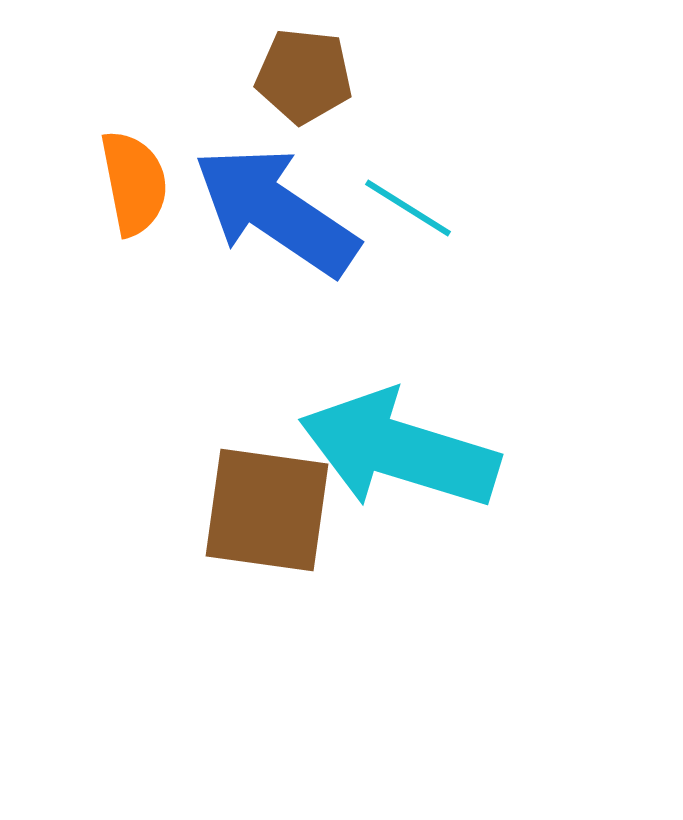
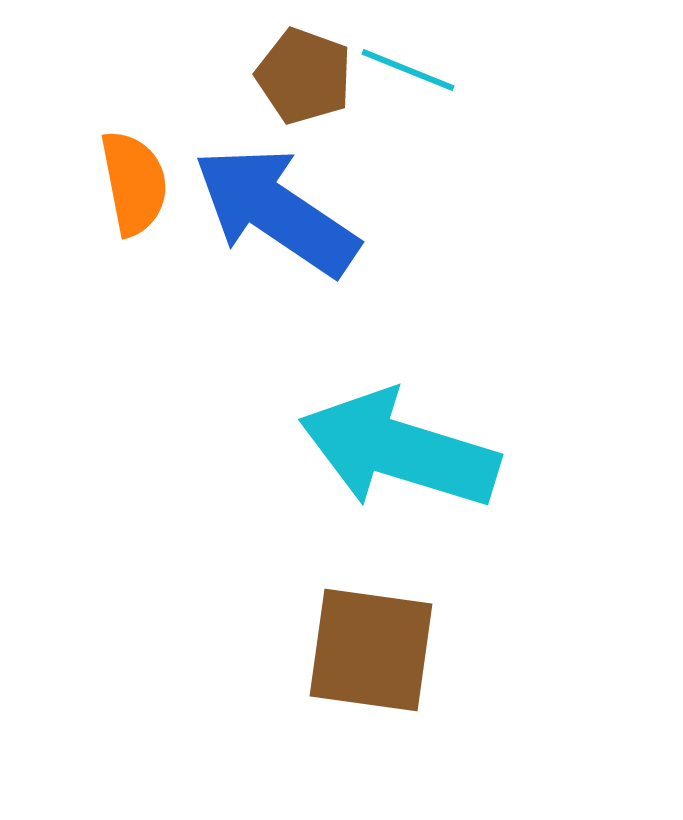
brown pentagon: rotated 14 degrees clockwise
cyan line: moved 138 px up; rotated 10 degrees counterclockwise
brown square: moved 104 px right, 140 px down
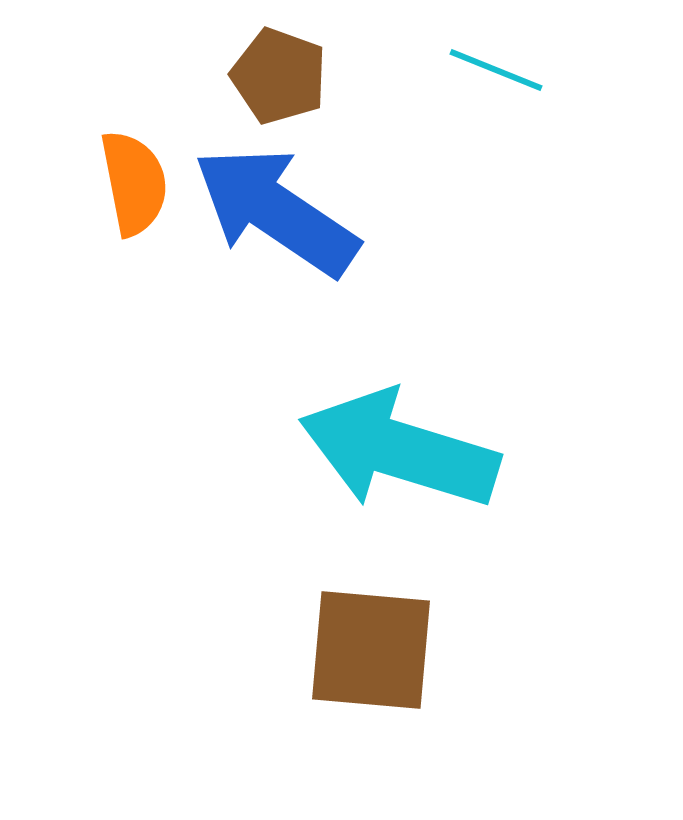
cyan line: moved 88 px right
brown pentagon: moved 25 px left
brown square: rotated 3 degrees counterclockwise
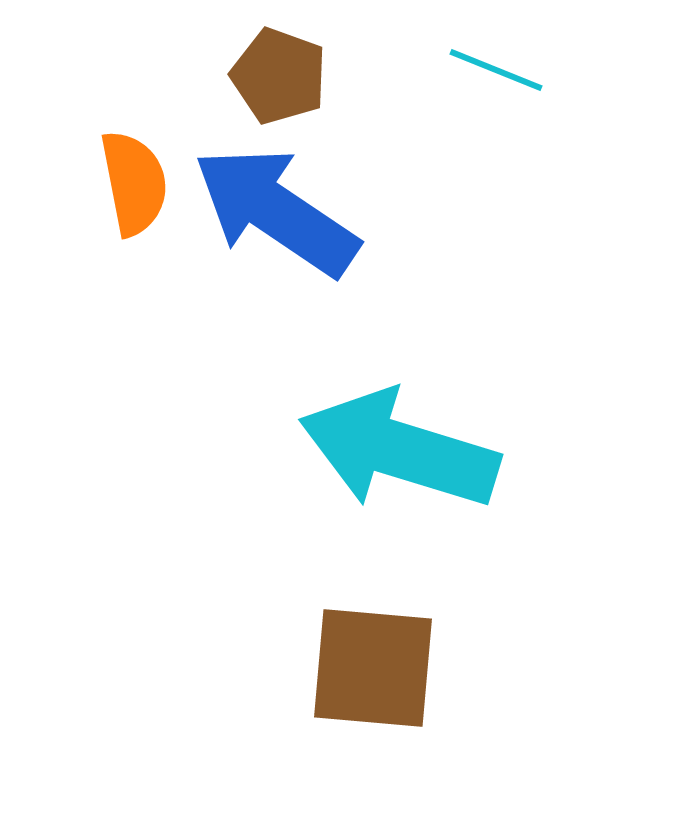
brown square: moved 2 px right, 18 px down
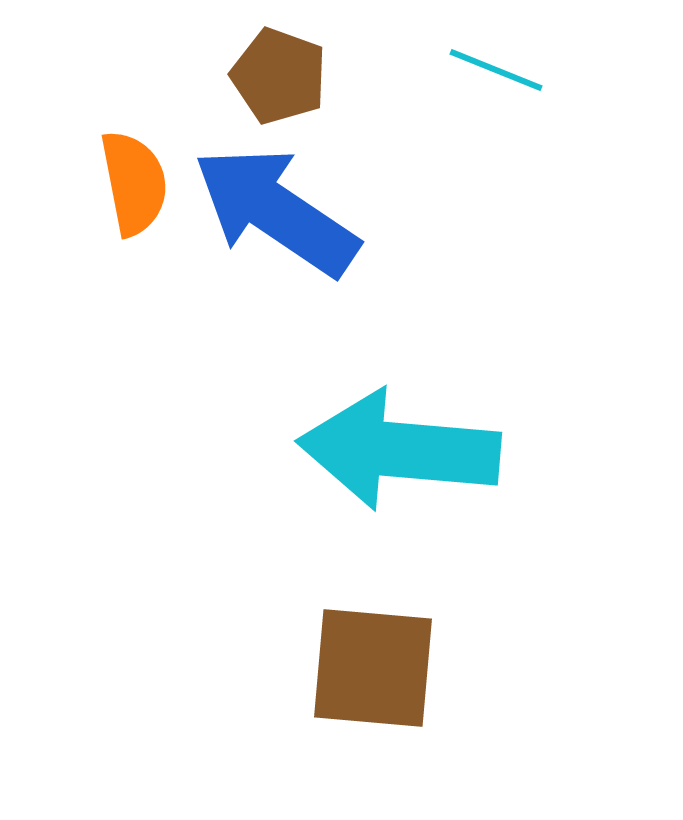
cyan arrow: rotated 12 degrees counterclockwise
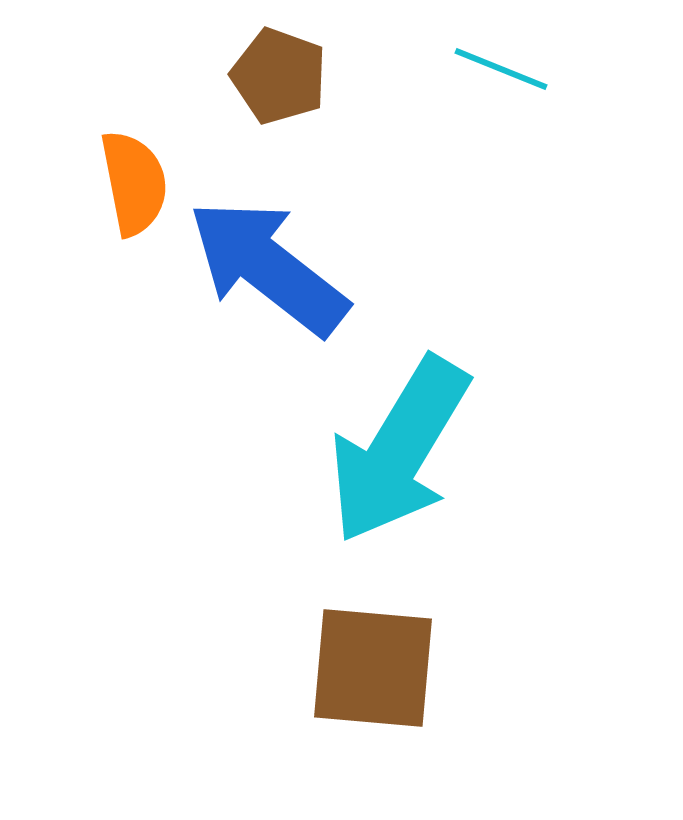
cyan line: moved 5 px right, 1 px up
blue arrow: moved 8 px left, 56 px down; rotated 4 degrees clockwise
cyan arrow: rotated 64 degrees counterclockwise
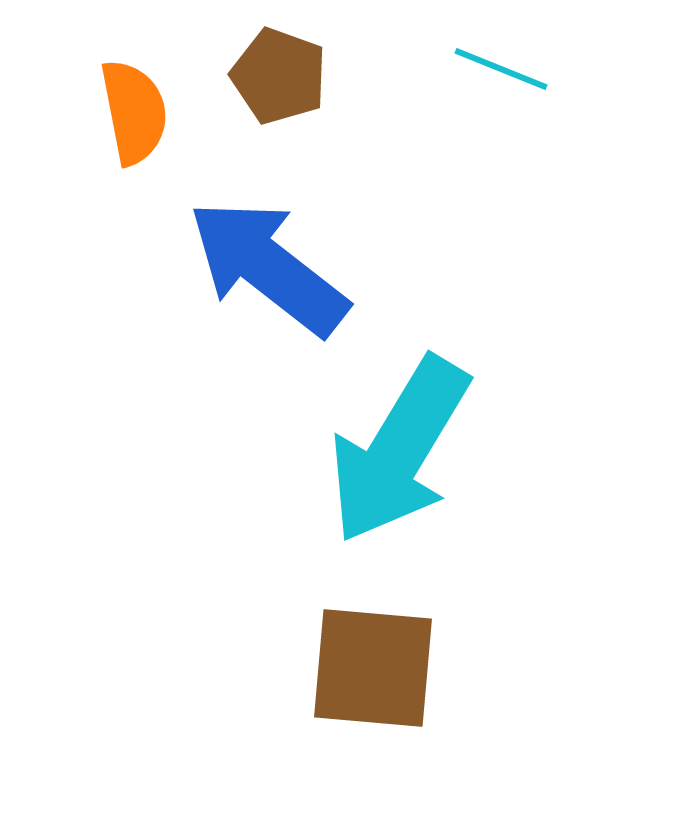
orange semicircle: moved 71 px up
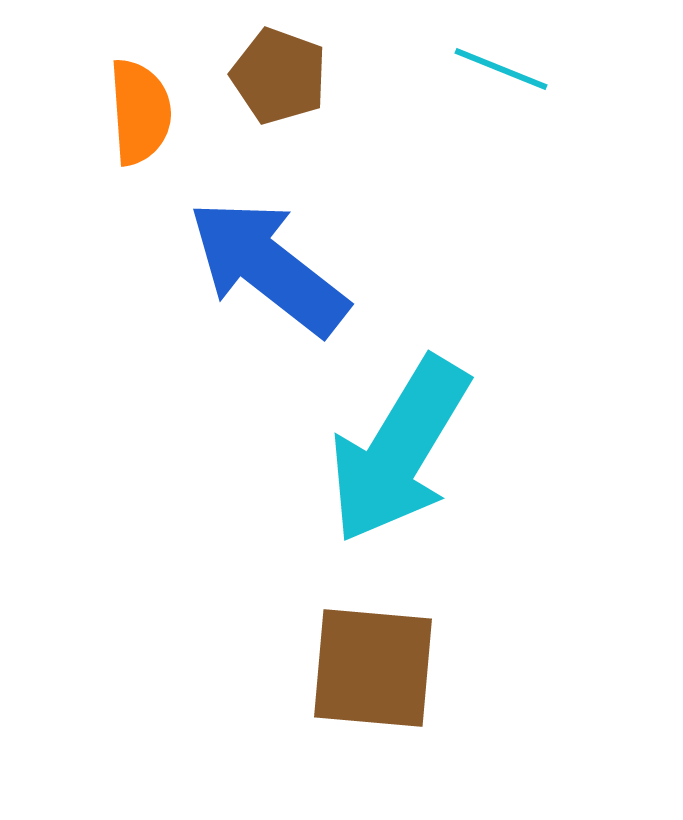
orange semicircle: moved 6 px right; rotated 7 degrees clockwise
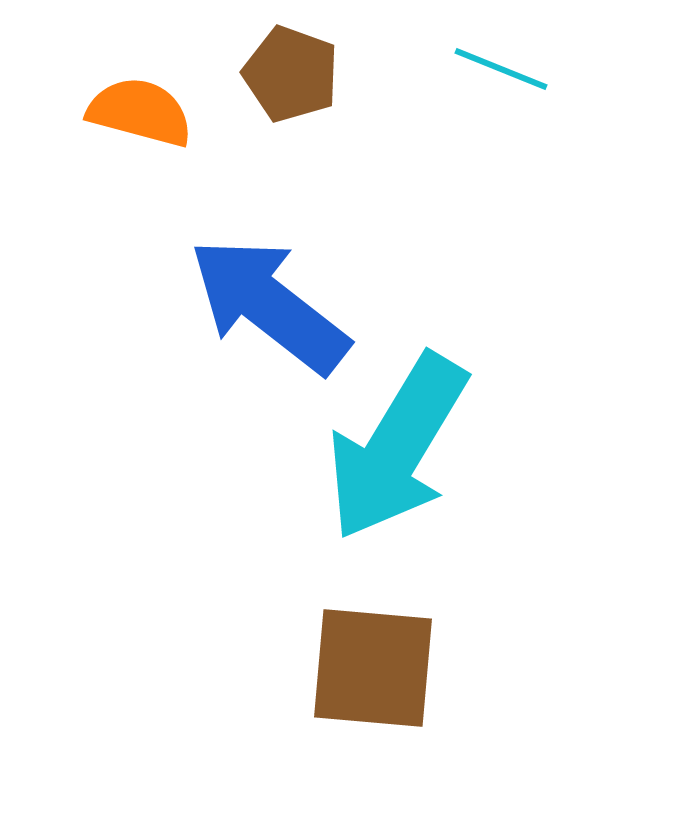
brown pentagon: moved 12 px right, 2 px up
orange semicircle: rotated 71 degrees counterclockwise
blue arrow: moved 1 px right, 38 px down
cyan arrow: moved 2 px left, 3 px up
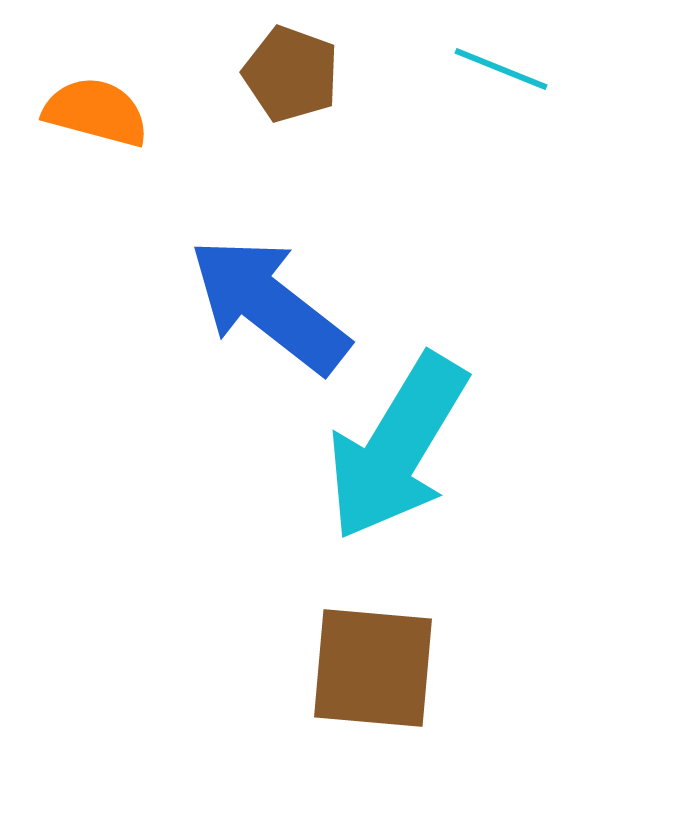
orange semicircle: moved 44 px left
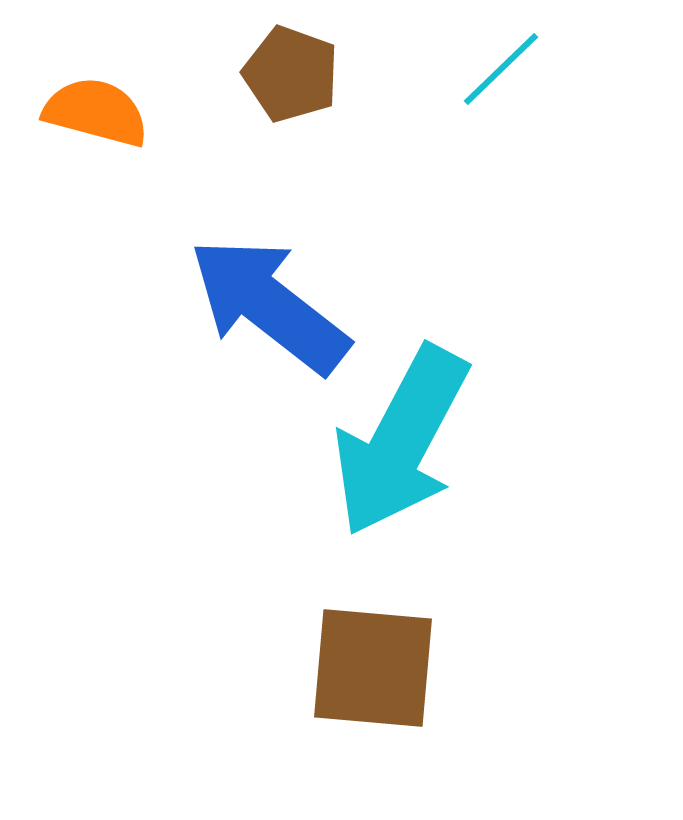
cyan line: rotated 66 degrees counterclockwise
cyan arrow: moved 4 px right, 6 px up; rotated 3 degrees counterclockwise
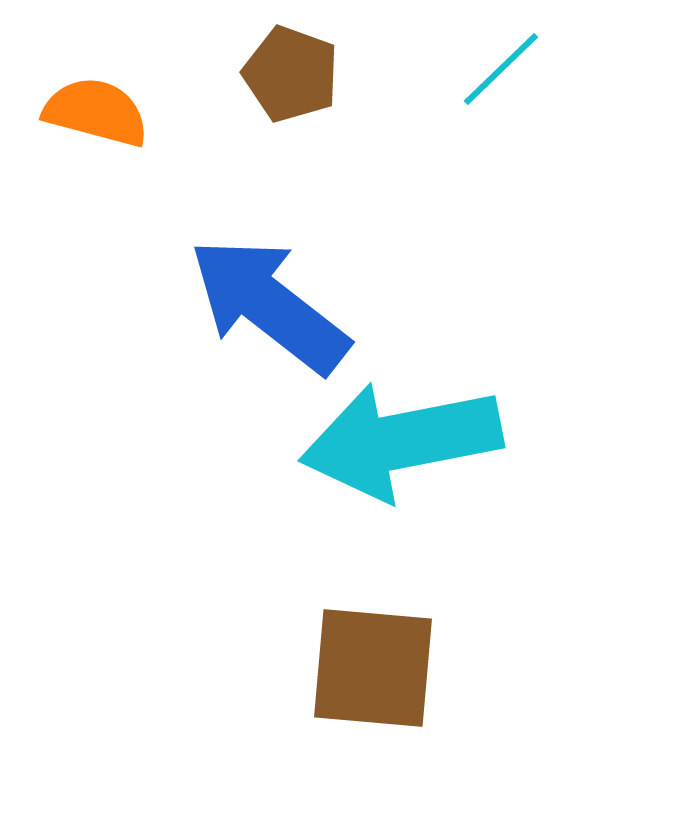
cyan arrow: rotated 51 degrees clockwise
